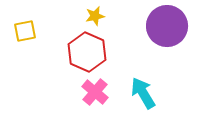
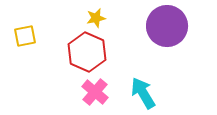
yellow star: moved 1 px right, 2 px down
yellow square: moved 5 px down
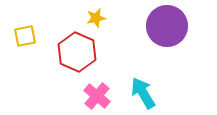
red hexagon: moved 10 px left
pink cross: moved 2 px right, 4 px down
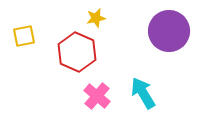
purple circle: moved 2 px right, 5 px down
yellow square: moved 1 px left
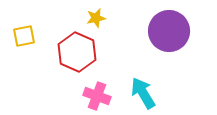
pink cross: rotated 20 degrees counterclockwise
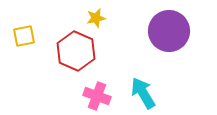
red hexagon: moved 1 px left, 1 px up
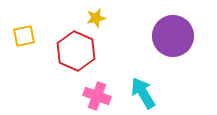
purple circle: moved 4 px right, 5 px down
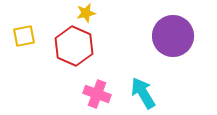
yellow star: moved 10 px left, 5 px up
red hexagon: moved 2 px left, 5 px up
pink cross: moved 2 px up
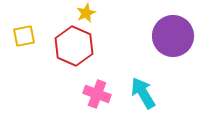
yellow star: rotated 12 degrees counterclockwise
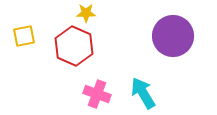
yellow star: rotated 24 degrees clockwise
